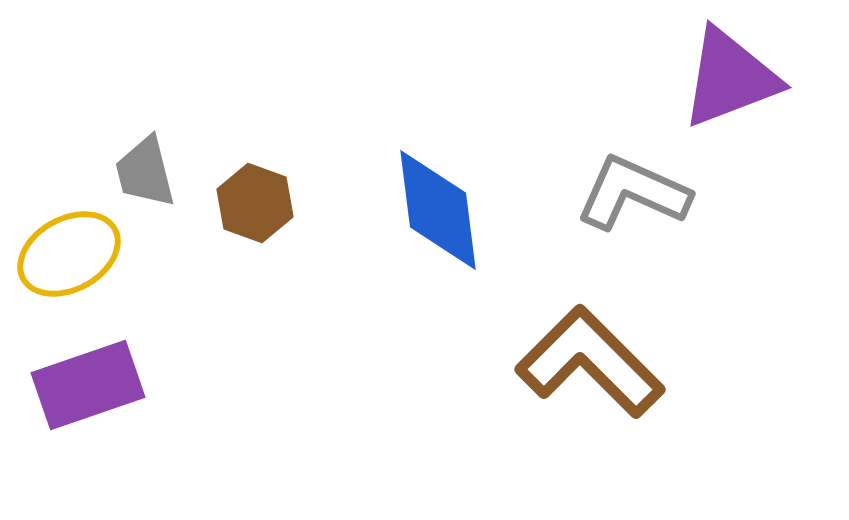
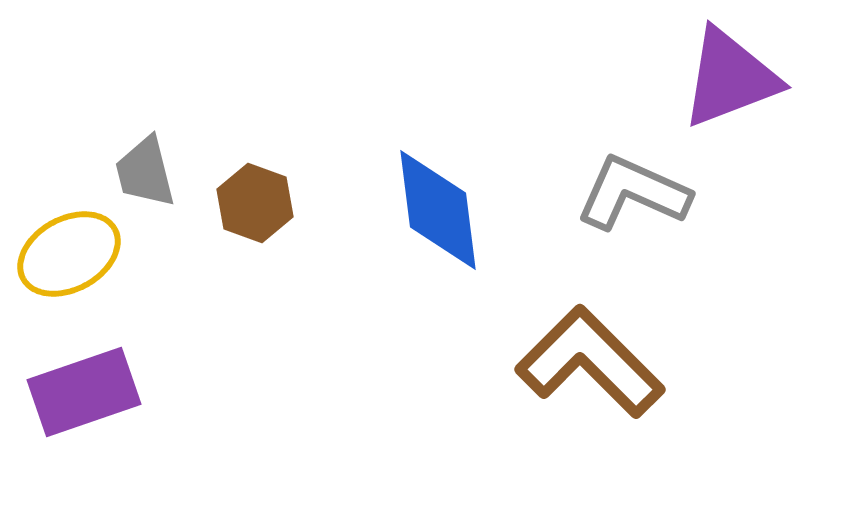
purple rectangle: moved 4 px left, 7 px down
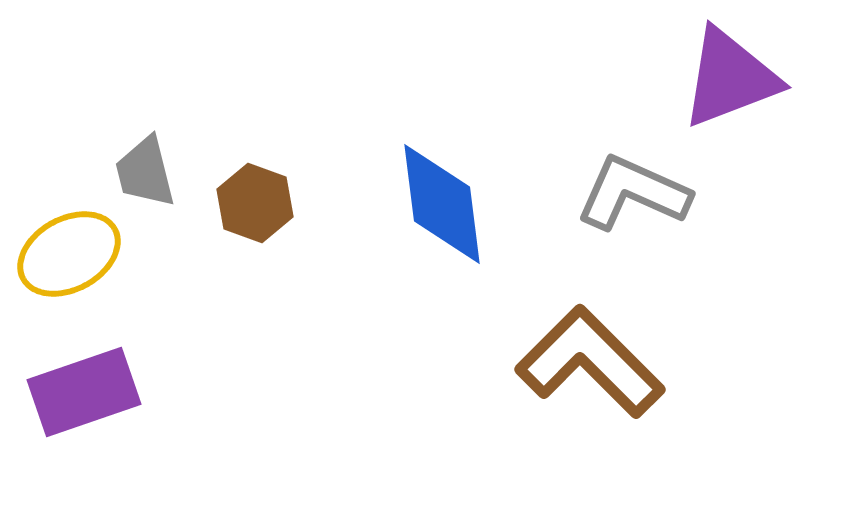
blue diamond: moved 4 px right, 6 px up
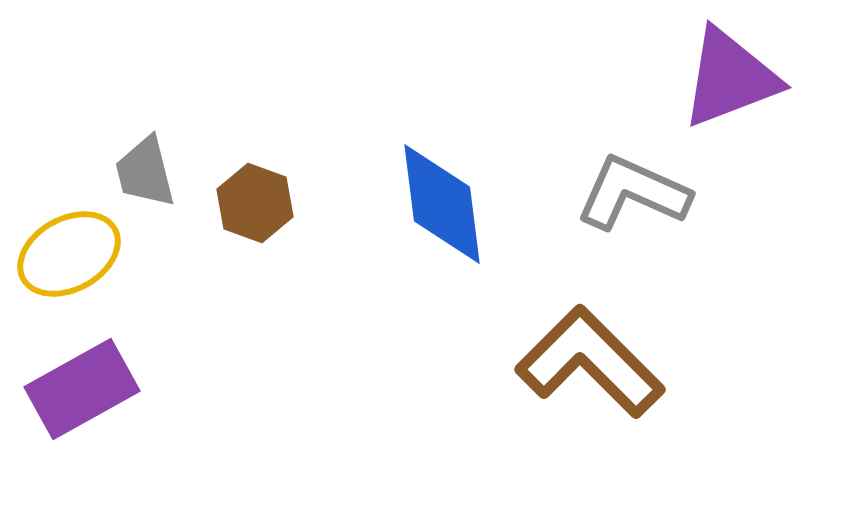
purple rectangle: moved 2 px left, 3 px up; rotated 10 degrees counterclockwise
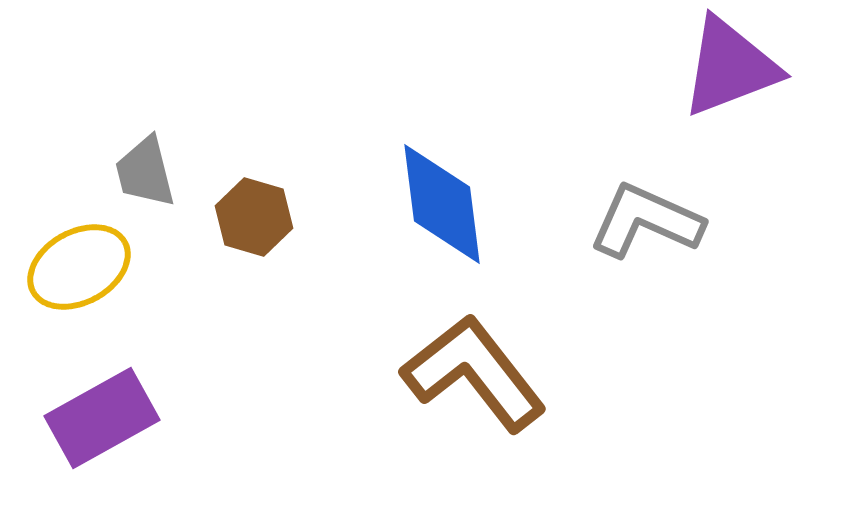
purple triangle: moved 11 px up
gray L-shape: moved 13 px right, 28 px down
brown hexagon: moved 1 px left, 14 px down; rotated 4 degrees counterclockwise
yellow ellipse: moved 10 px right, 13 px down
brown L-shape: moved 116 px left, 11 px down; rotated 7 degrees clockwise
purple rectangle: moved 20 px right, 29 px down
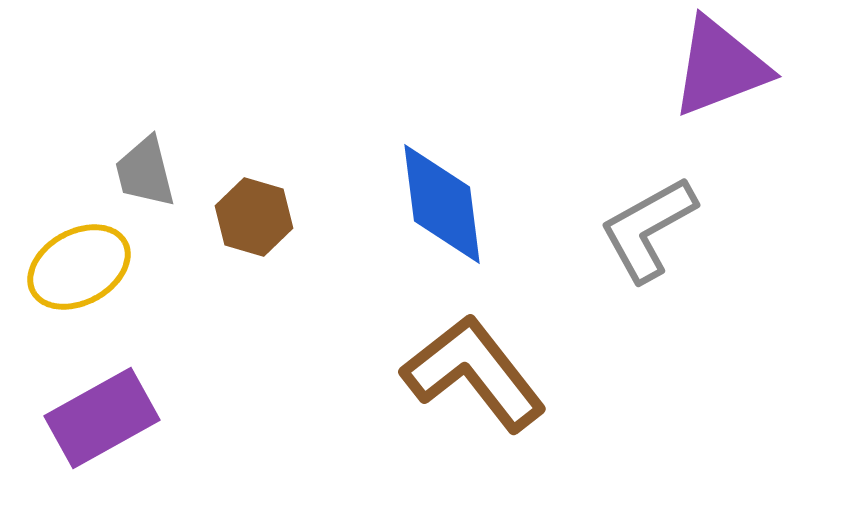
purple triangle: moved 10 px left
gray L-shape: moved 2 px right, 8 px down; rotated 53 degrees counterclockwise
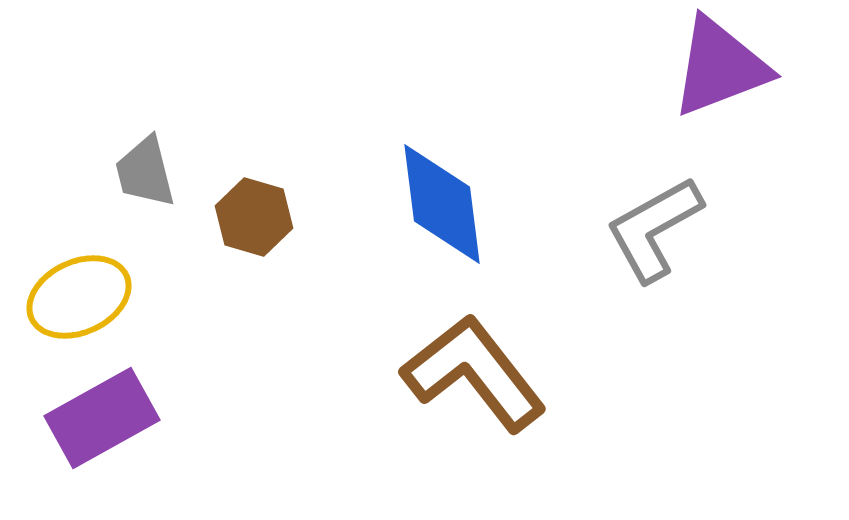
gray L-shape: moved 6 px right
yellow ellipse: moved 30 px down; rotated 4 degrees clockwise
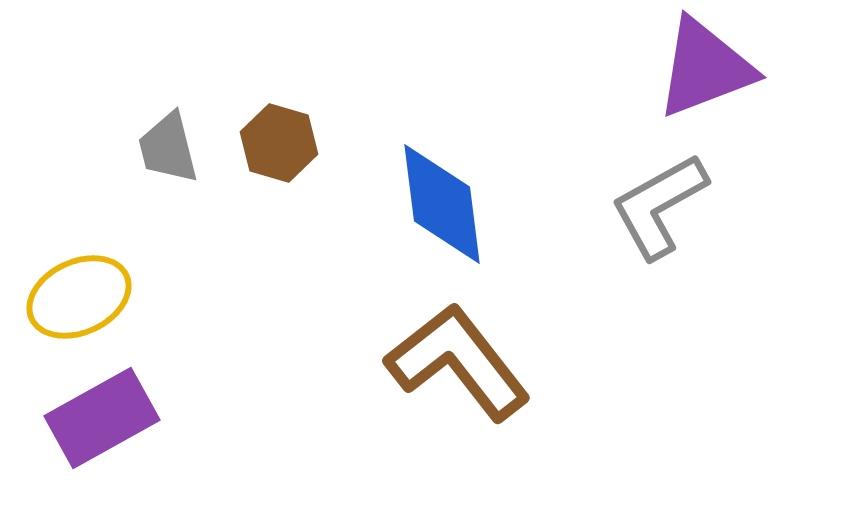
purple triangle: moved 15 px left, 1 px down
gray trapezoid: moved 23 px right, 24 px up
brown hexagon: moved 25 px right, 74 px up
gray L-shape: moved 5 px right, 23 px up
brown L-shape: moved 16 px left, 11 px up
